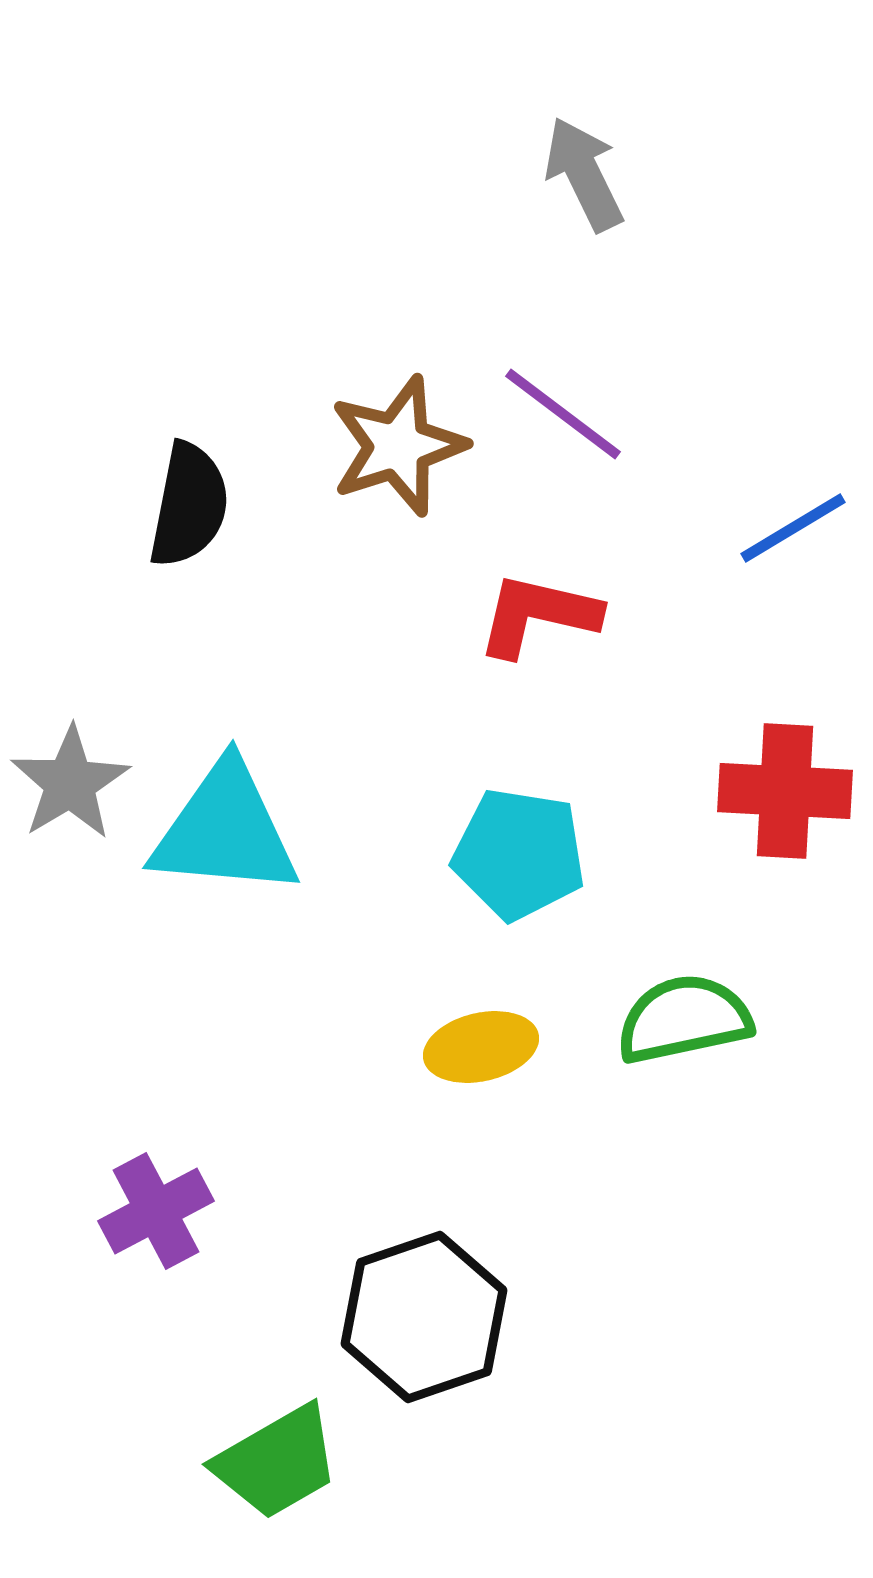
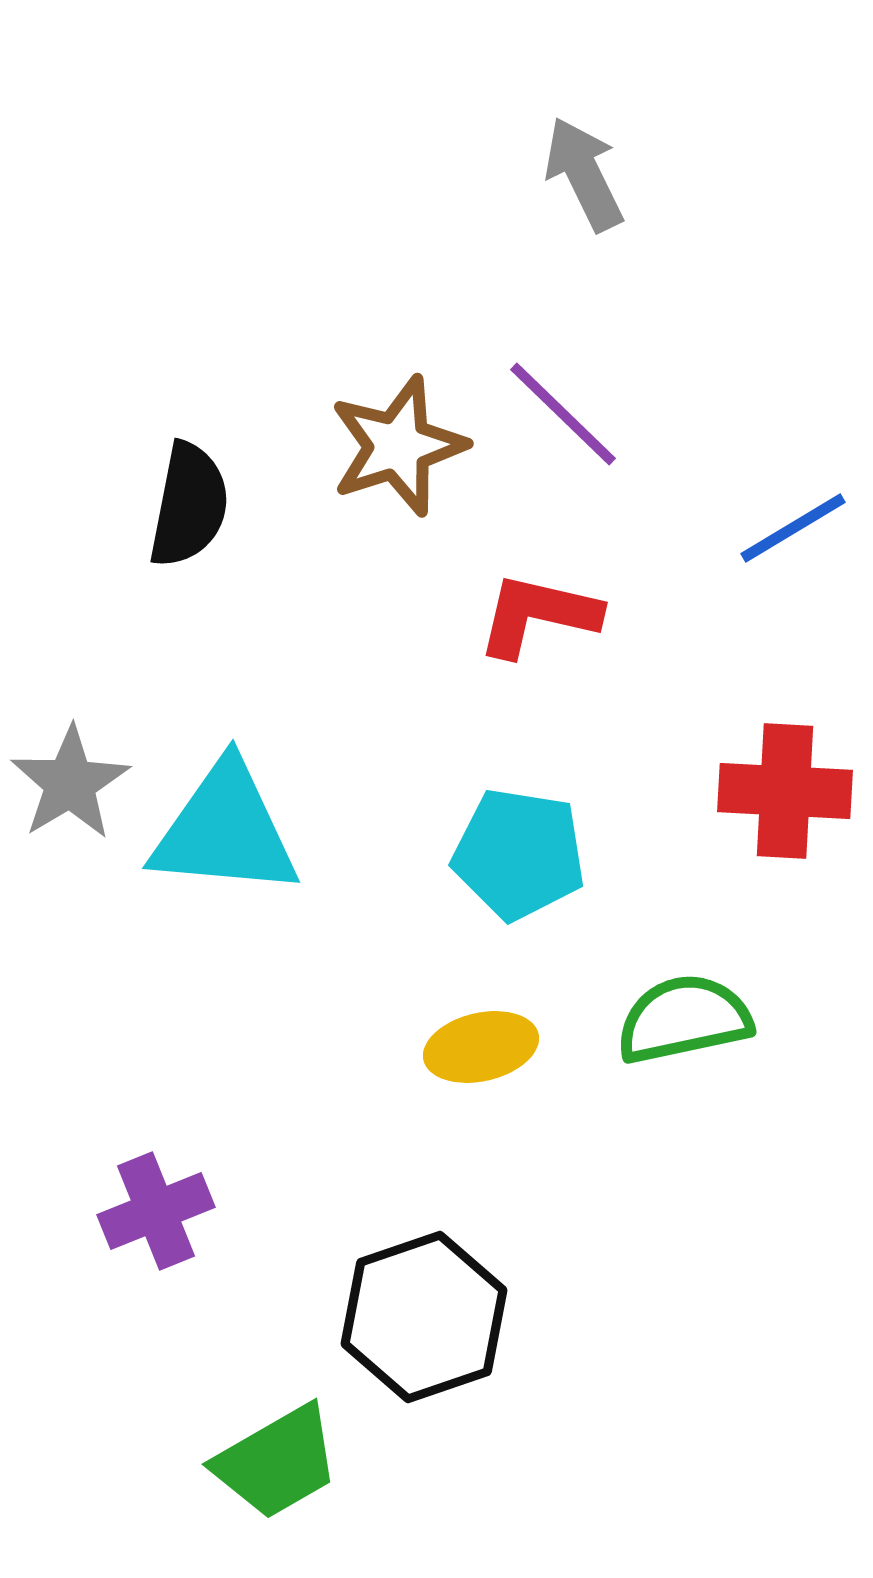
purple line: rotated 7 degrees clockwise
purple cross: rotated 6 degrees clockwise
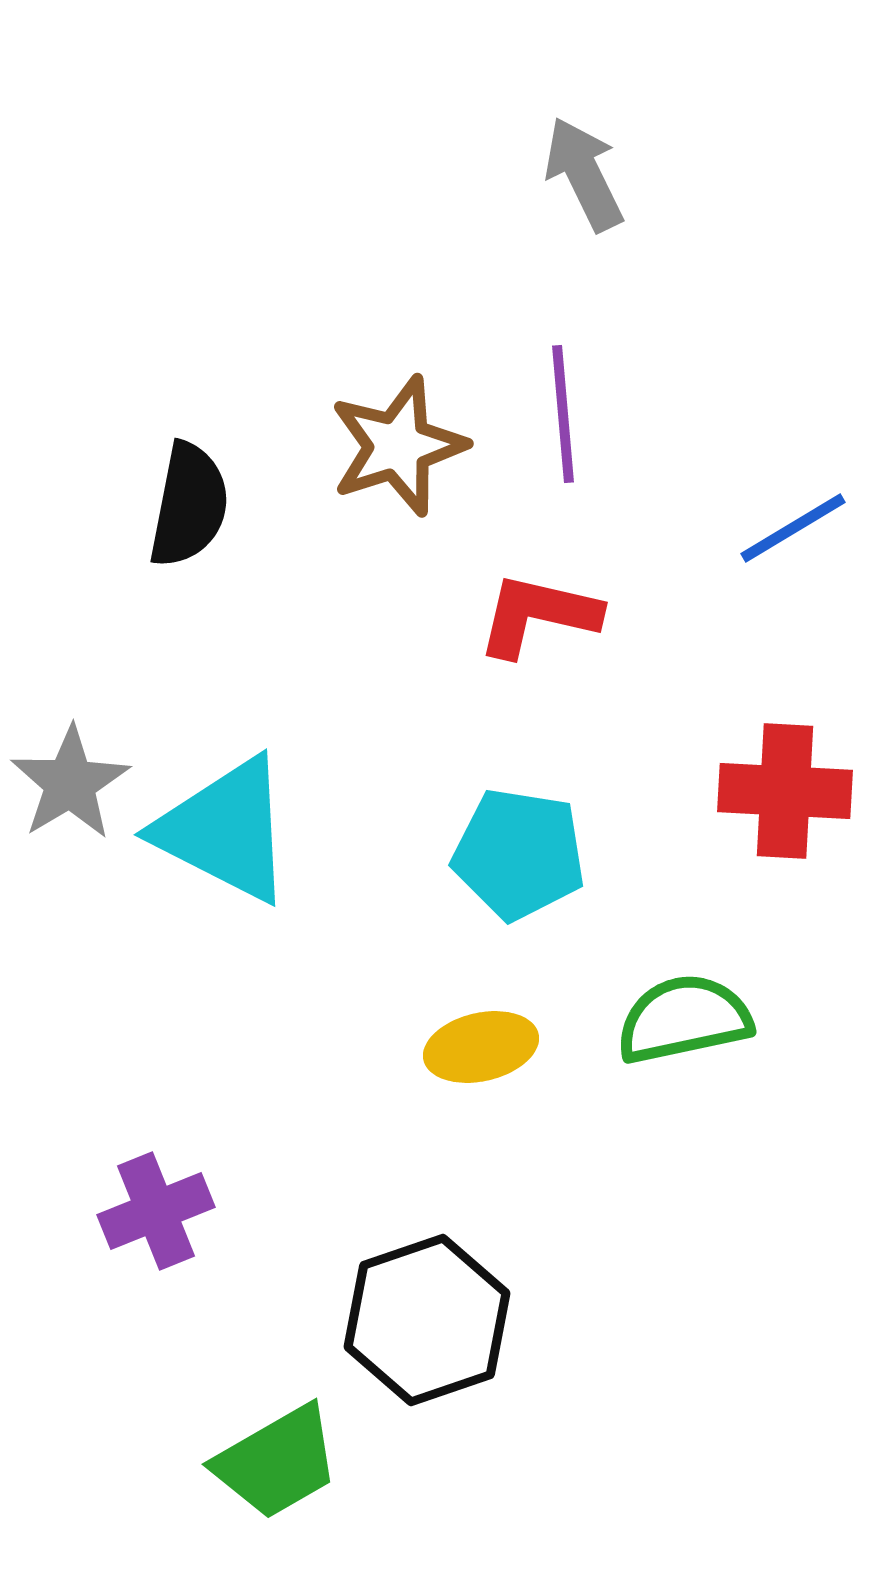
purple line: rotated 41 degrees clockwise
cyan triangle: rotated 22 degrees clockwise
black hexagon: moved 3 px right, 3 px down
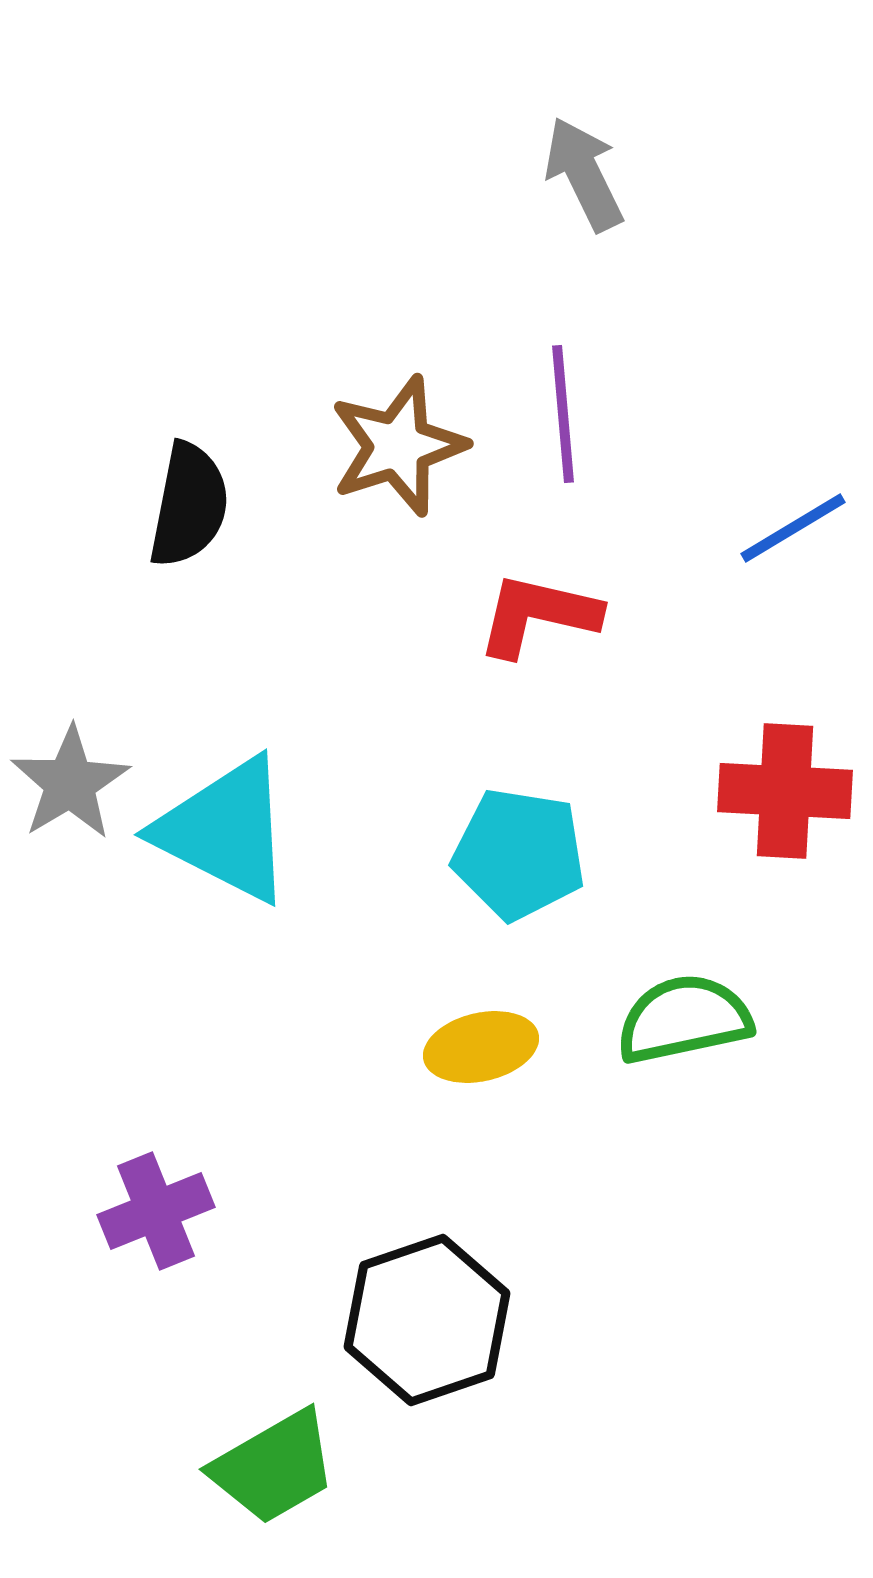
green trapezoid: moved 3 px left, 5 px down
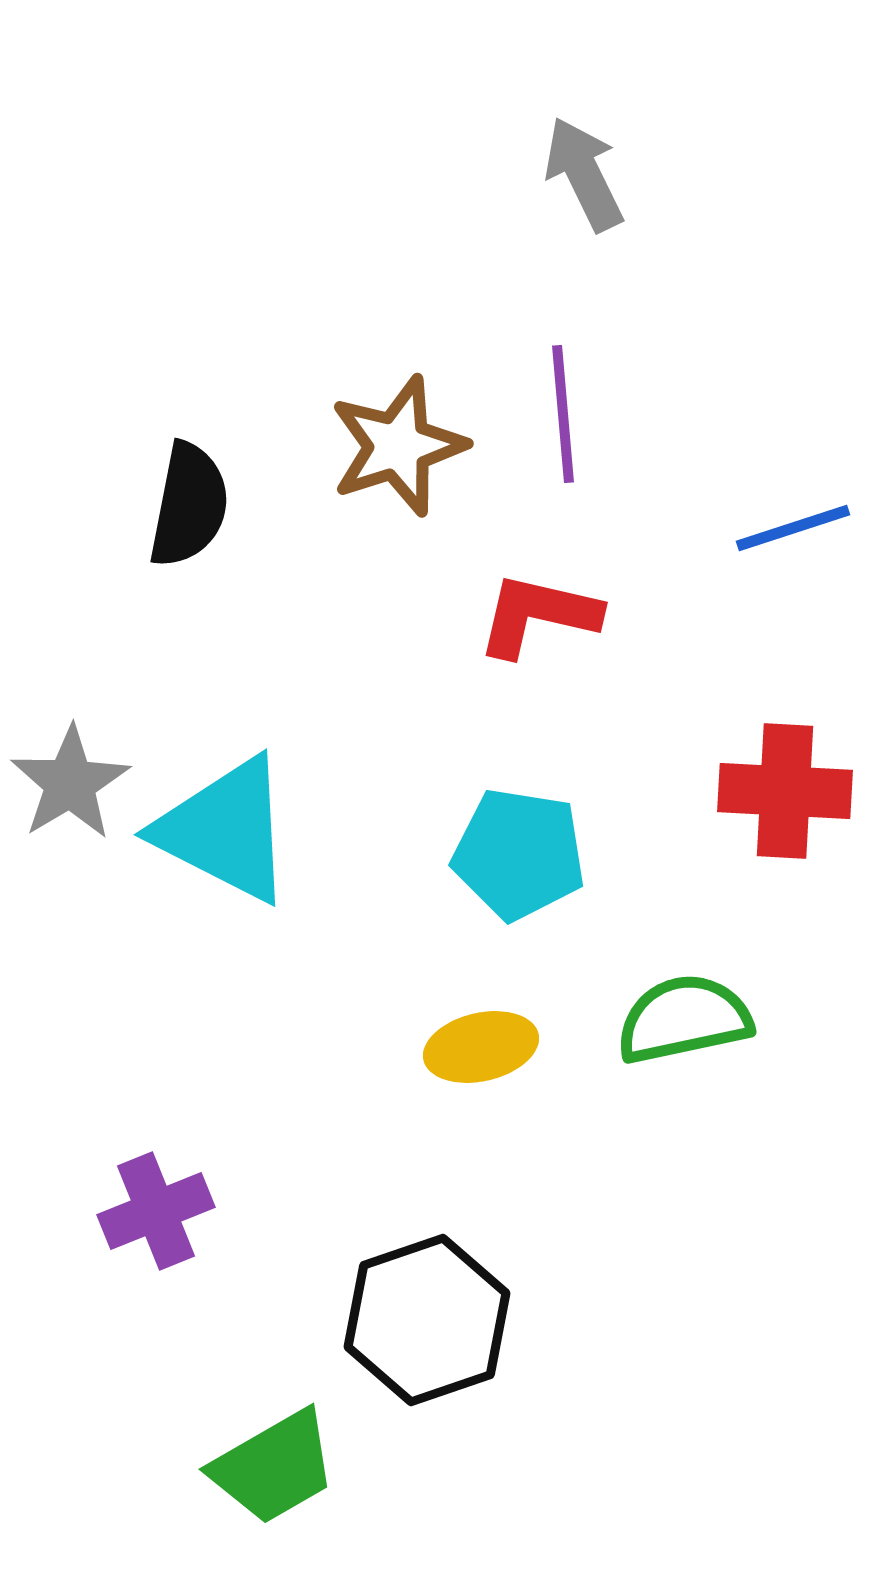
blue line: rotated 13 degrees clockwise
